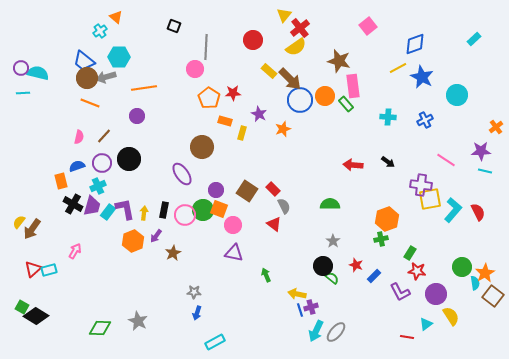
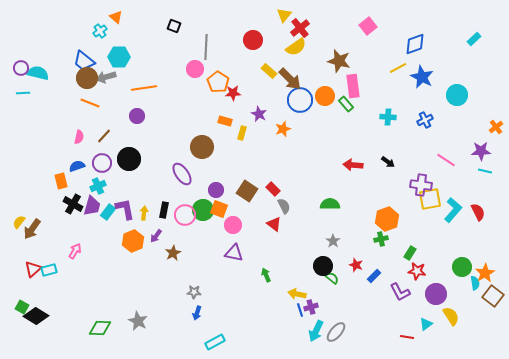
orange pentagon at (209, 98): moved 9 px right, 16 px up
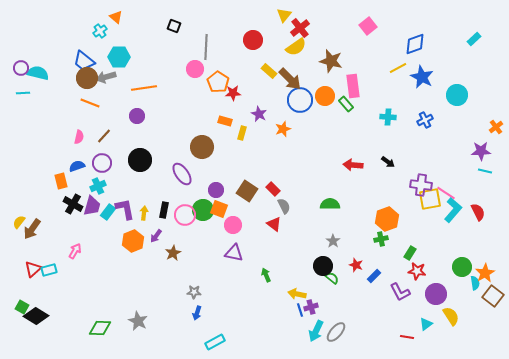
brown star at (339, 61): moved 8 px left
black circle at (129, 159): moved 11 px right, 1 px down
pink line at (446, 160): moved 33 px down
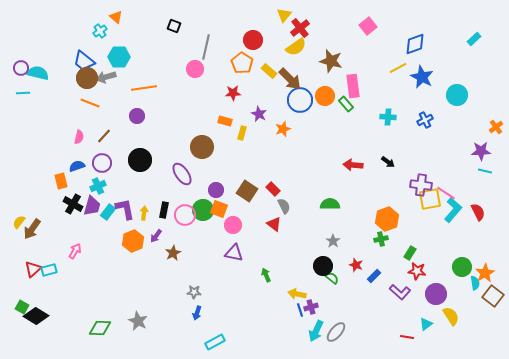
gray line at (206, 47): rotated 10 degrees clockwise
orange pentagon at (218, 82): moved 24 px right, 19 px up
purple L-shape at (400, 292): rotated 20 degrees counterclockwise
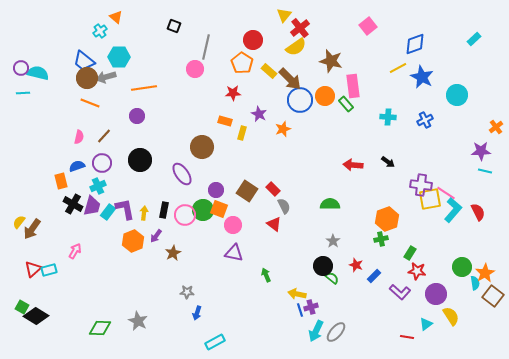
gray star at (194, 292): moved 7 px left
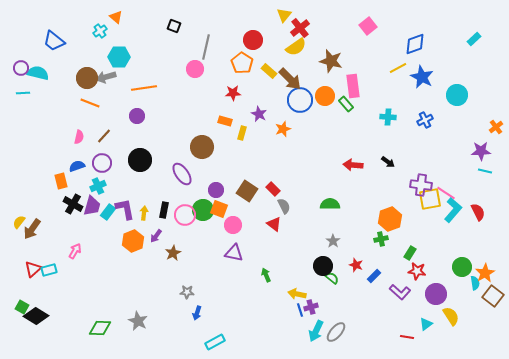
blue trapezoid at (84, 61): moved 30 px left, 20 px up
orange hexagon at (387, 219): moved 3 px right
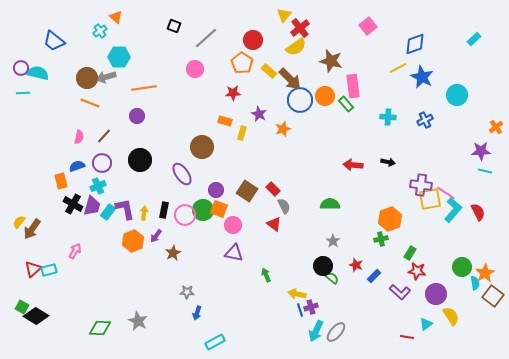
gray line at (206, 47): moved 9 px up; rotated 35 degrees clockwise
black arrow at (388, 162): rotated 24 degrees counterclockwise
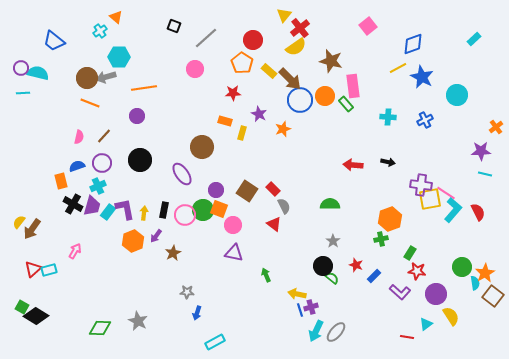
blue diamond at (415, 44): moved 2 px left
cyan line at (485, 171): moved 3 px down
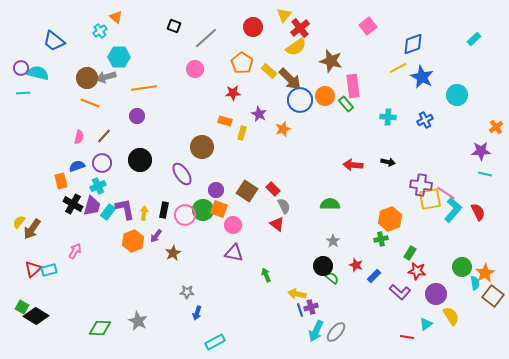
red circle at (253, 40): moved 13 px up
red triangle at (274, 224): moved 3 px right
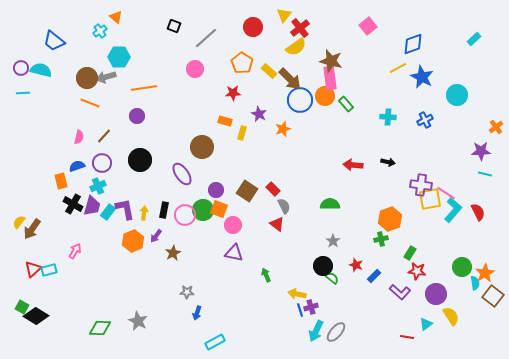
cyan semicircle at (38, 73): moved 3 px right, 3 px up
pink rectangle at (353, 86): moved 23 px left, 8 px up
